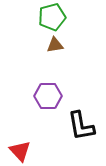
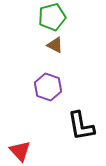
brown triangle: rotated 36 degrees clockwise
purple hexagon: moved 9 px up; rotated 20 degrees clockwise
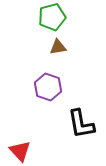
brown triangle: moved 3 px right, 2 px down; rotated 36 degrees counterclockwise
black L-shape: moved 2 px up
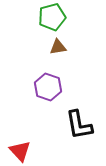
black L-shape: moved 2 px left, 1 px down
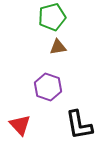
red triangle: moved 26 px up
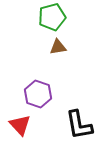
purple hexagon: moved 10 px left, 7 px down
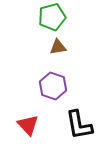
purple hexagon: moved 15 px right, 8 px up
red triangle: moved 8 px right
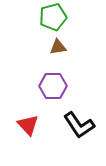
green pentagon: moved 1 px right
purple hexagon: rotated 20 degrees counterclockwise
black L-shape: rotated 24 degrees counterclockwise
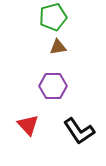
black L-shape: moved 6 px down
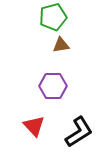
brown triangle: moved 3 px right, 2 px up
red triangle: moved 6 px right, 1 px down
black L-shape: moved 1 px down; rotated 88 degrees counterclockwise
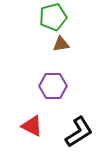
brown triangle: moved 1 px up
red triangle: moved 2 px left; rotated 20 degrees counterclockwise
